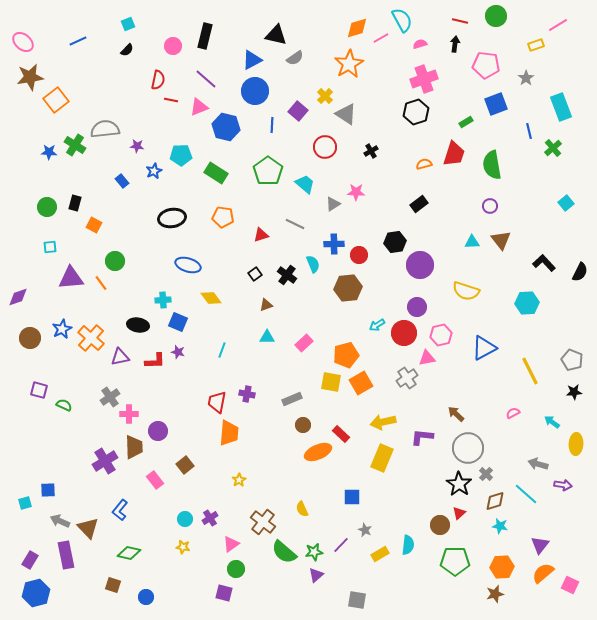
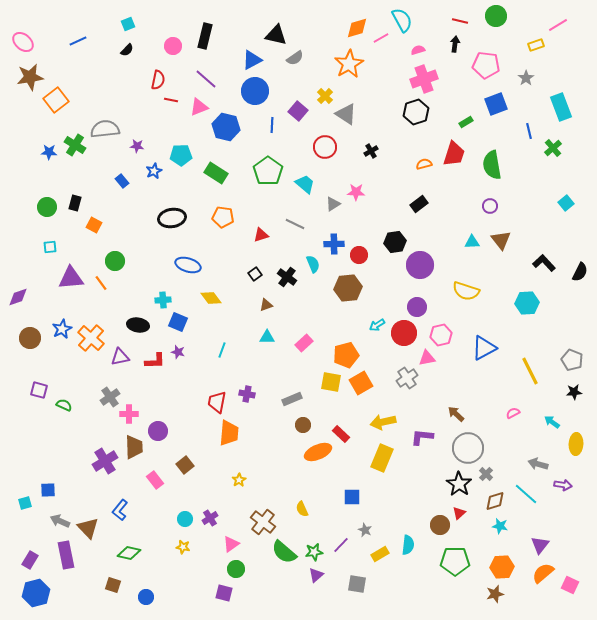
pink semicircle at (420, 44): moved 2 px left, 6 px down
black cross at (287, 275): moved 2 px down
gray square at (357, 600): moved 16 px up
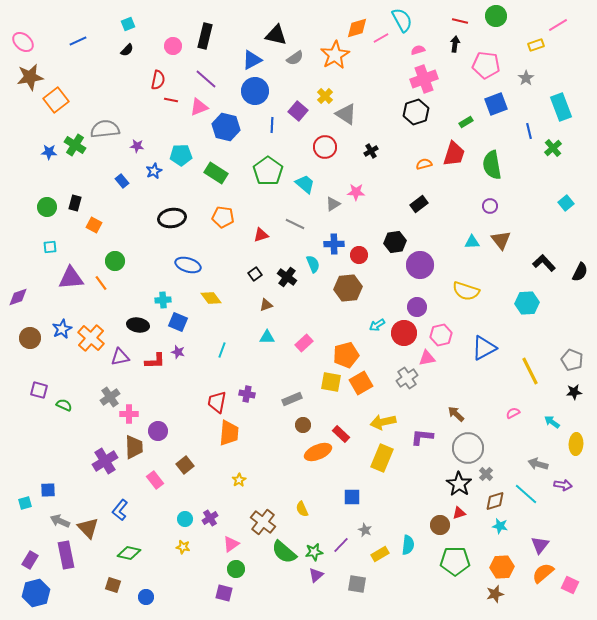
orange star at (349, 64): moved 14 px left, 9 px up
red triangle at (459, 513): rotated 24 degrees clockwise
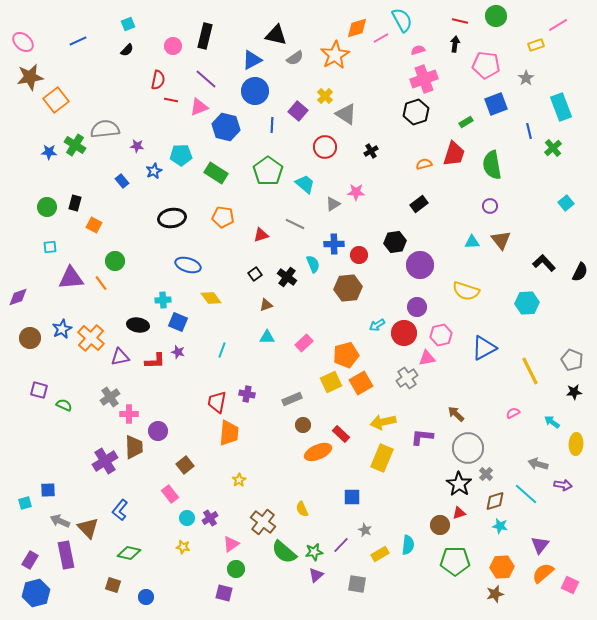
yellow square at (331, 382): rotated 35 degrees counterclockwise
pink rectangle at (155, 480): moved 15 px right, 14 px down
cyan circle at (185, 519): moved 2 px right, 1 px up
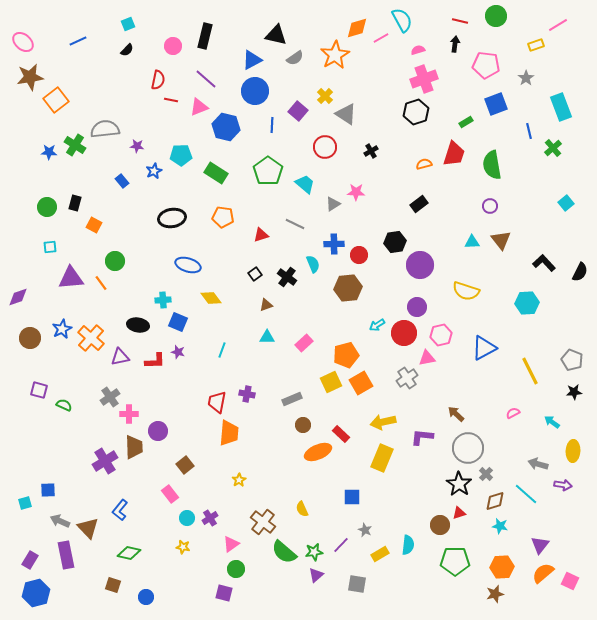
yellow ellipse at (576, 444): moved 3 px left, 7 px down
pink square at (570, 585): moved 4 px up
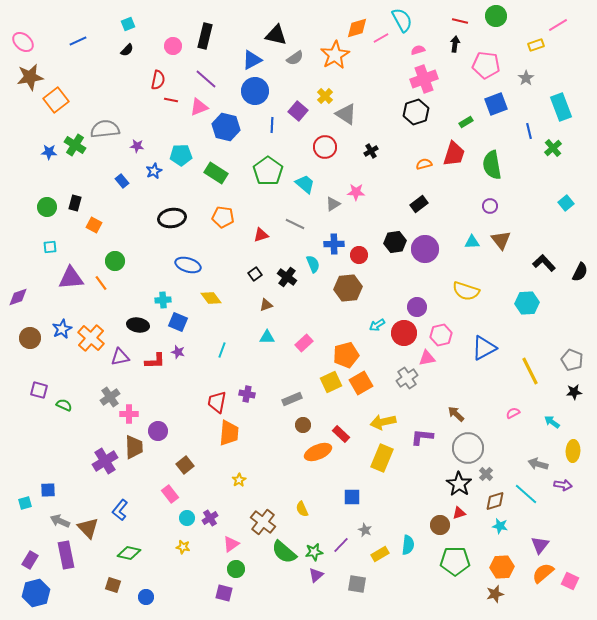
purple circle at (420, 265): moved 5 px right, 16 px up
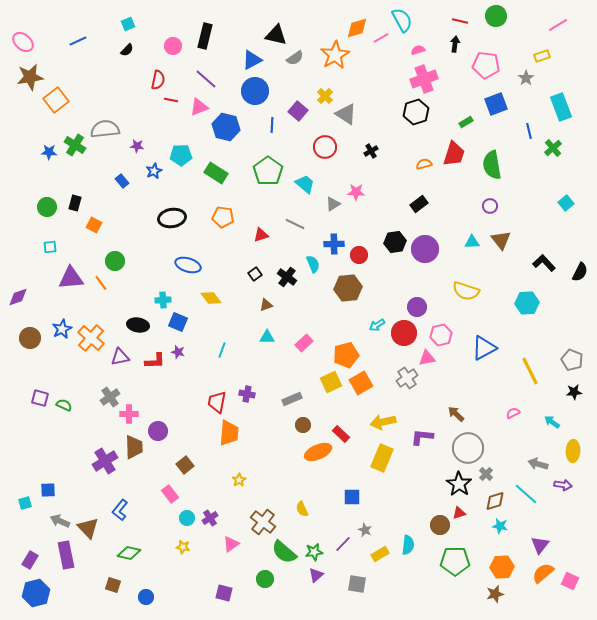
yellow rectangle at (536, 45): moved 6 px right, 11 px down
purple square at (39, 390): moved 1 px right, 8 px down
purple line at (341, 545): moved 2 px right, 1 px up
green circle at (236, 569): moved 29 px right, 10 px down
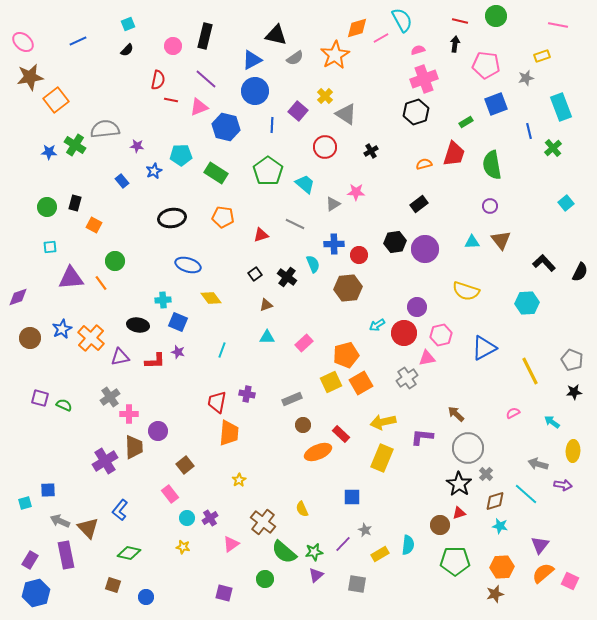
pink line at (558, 25): rotated 42 degrees clockwise
gray star at (526, 78): rotated 21 degrees clockwise
